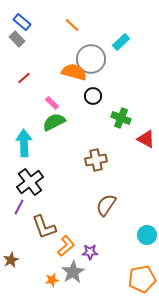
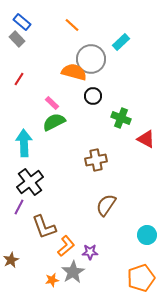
red line: moved 5 px left, 1 px down; rotated 16 degrees counterclockwise
orange pentagon: moved 1 px left, 1 px up; rotated 8 degrees counterclockwise
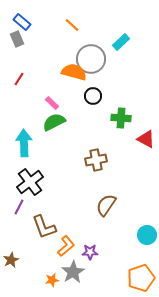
gray rectangle: rotated 21 degrees clockwise
green cross: rotated 18 degrees counterclockwise
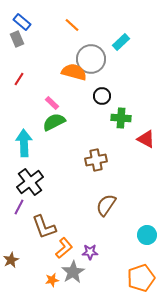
black circle: moved 9 px right
orange L-shape: moved 2 px left, 2 px down
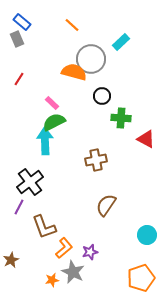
cyan arrow: moved 21 px right, 2 px up
purple star: rotated 14 degrees counterclockwise
gray star: rotated 15 degrees counterclockwise
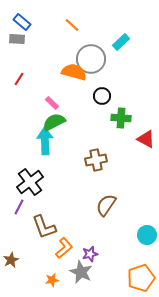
gray rectangle: rotated 63 degrees counterclockwise
purple star: moved 2 px down
gray star: moved 8 px right
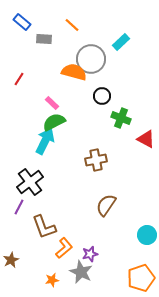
gray rectangle: moved 27 px right
green cross: rotated 18 degrees clockwise
cyan arrow: rotated 28 degrees clockwise
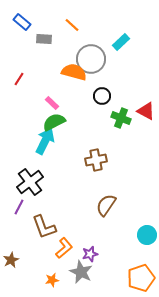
red triangle: moved 28 px up
